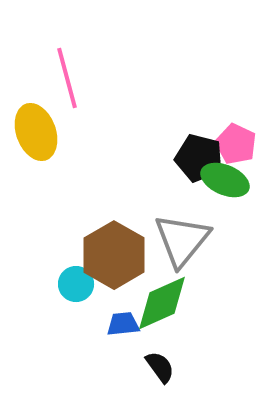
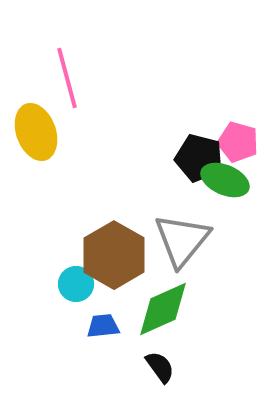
pink pentagon: moved 2 px right, 2 px up; rotated 9 degrees counterclockwise
green diamond: moved 1 px right, 6 px down
blue trapezoid: moved 20 px left, 2 px down
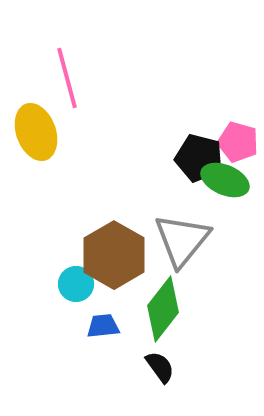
green diamond: rotated 28 degrees counterclockwise
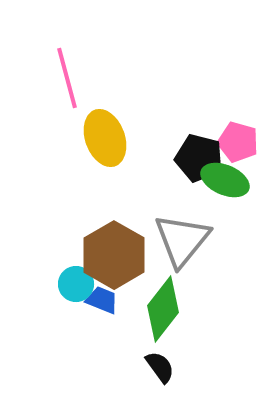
yellow ellipse: moved 69 px right, 6 px down
blue trapezoid: moved 1 px left, 26 px up; rotated 28 degrees clockwise
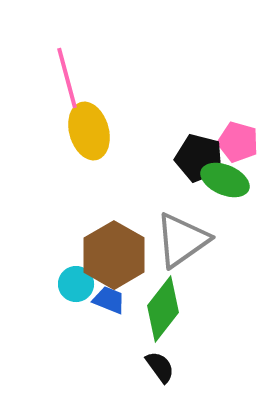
yellow ellipse: moved 16 px left, 7 px up; rotated 4 degrees clockwise
gray triangle: rotated 16 degrees clockwise
blue trapezoid: moved 7 px right
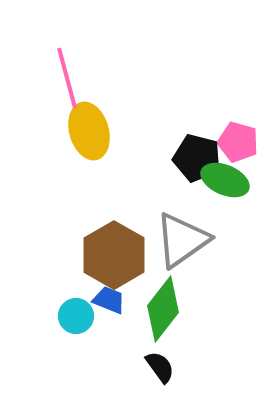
black pentagon: moved 2 px left
cyan circle: moved 32 px down
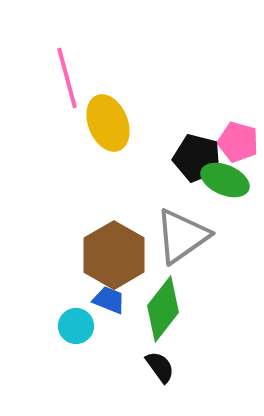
yellow ellipse: moved 19 px right, 8 px up; rotated 6 degrees counterclockwise
gray triangle: moved 4 px up
cyan circle: moved 10 px down
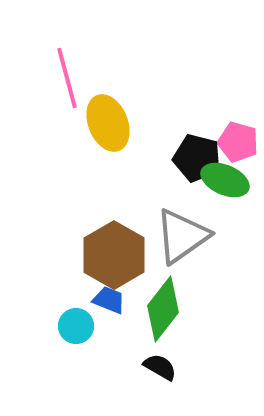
black semicircle: rotated 24 degrees counterclockwise
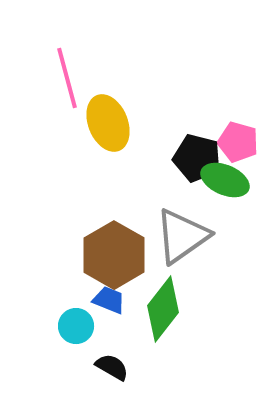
black semicircle: moved 48 px left
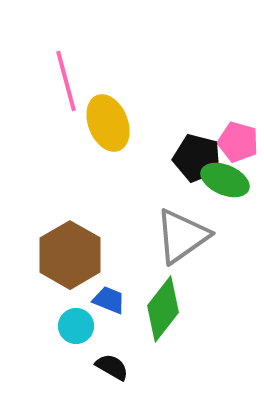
pink line: moved 1 px left, 3 px down
brown hexagon: moved 44 px left
